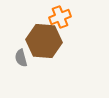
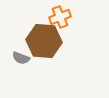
gray semicircle: rotated 54 degrees counterclockwise
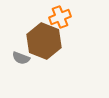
brown hexagon: rotated 16 degrees clockwise
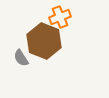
gray semicircle: rotated 36 degrees clockwise
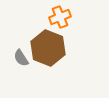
brown hexagon: moved 4 px right, 7 px down
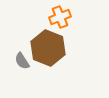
gray semicircle: moved 1 px right, 3 px down
